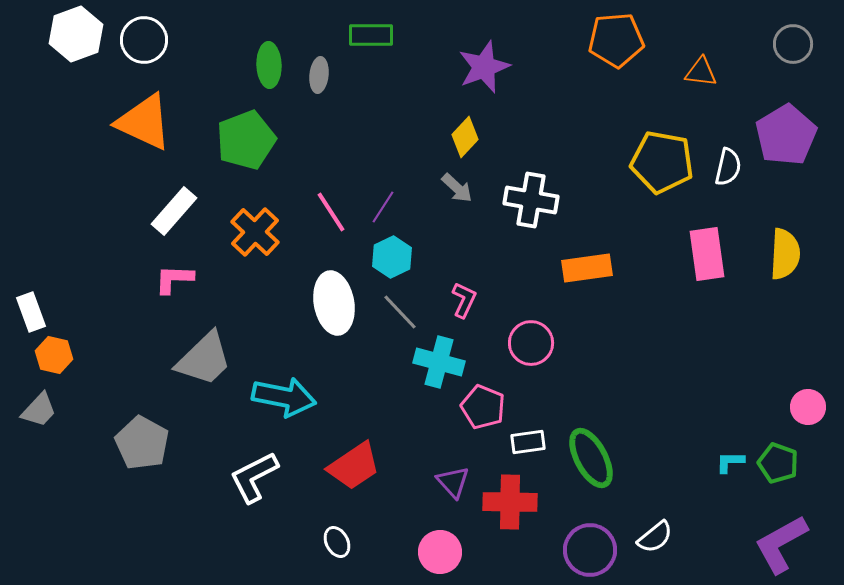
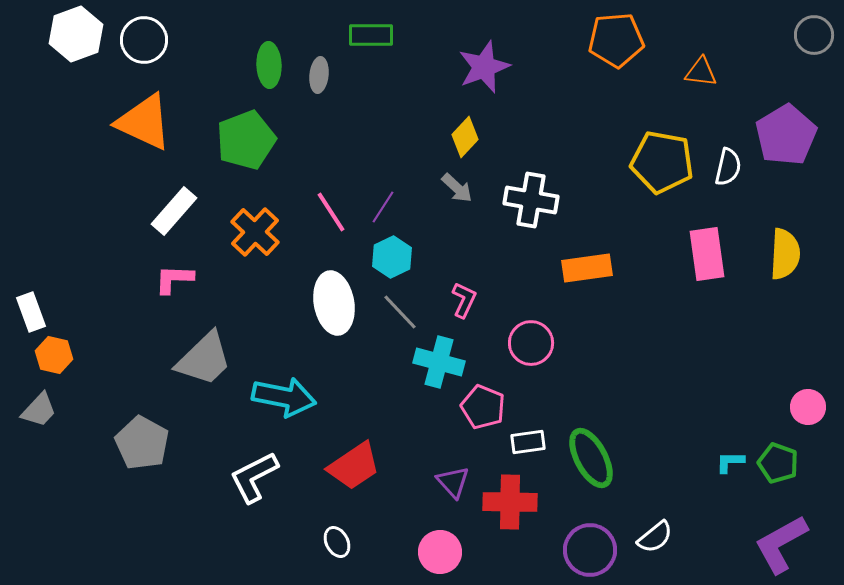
gray circle at (793, 44): moved 21 px right, 9 px up
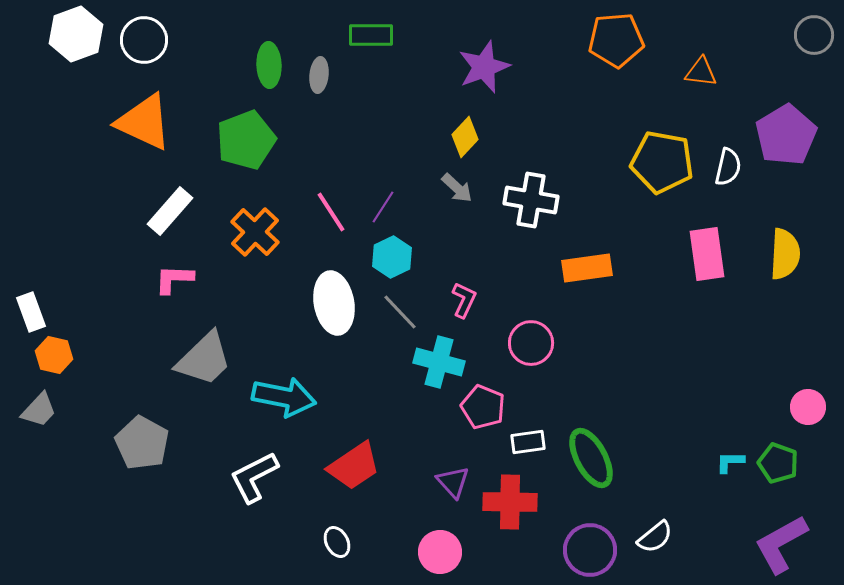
white rectangle at (174, 211): moved 4 px left
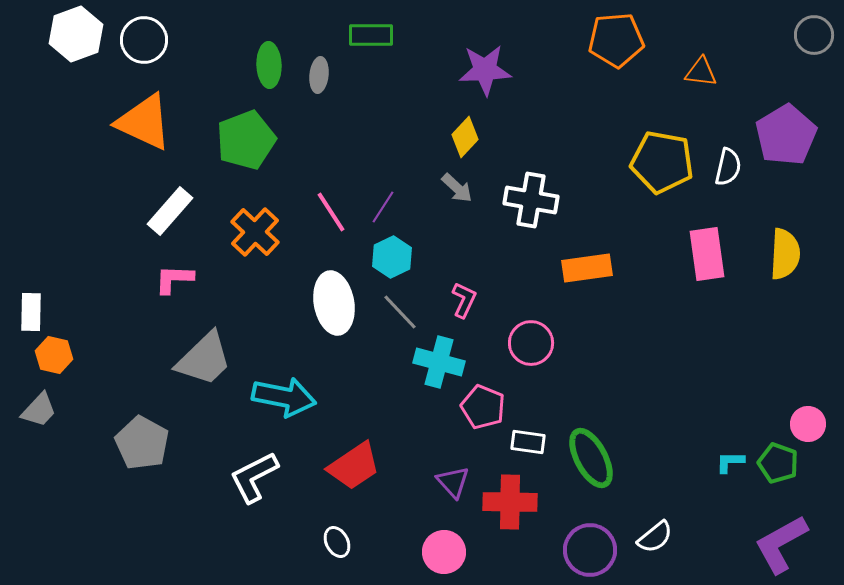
purple star at (484, 67): moved 1 px right, 3 px down; rotated 18 degrees clockwise
white rectangle at (31, 312): rotated 21 degrees clockwise
pink circle at (808, 407): moved 17 px down
white rectangle at (528, 442): rotated 16 degrees clockwise
pink circle at (440, 552): moved 4 px right
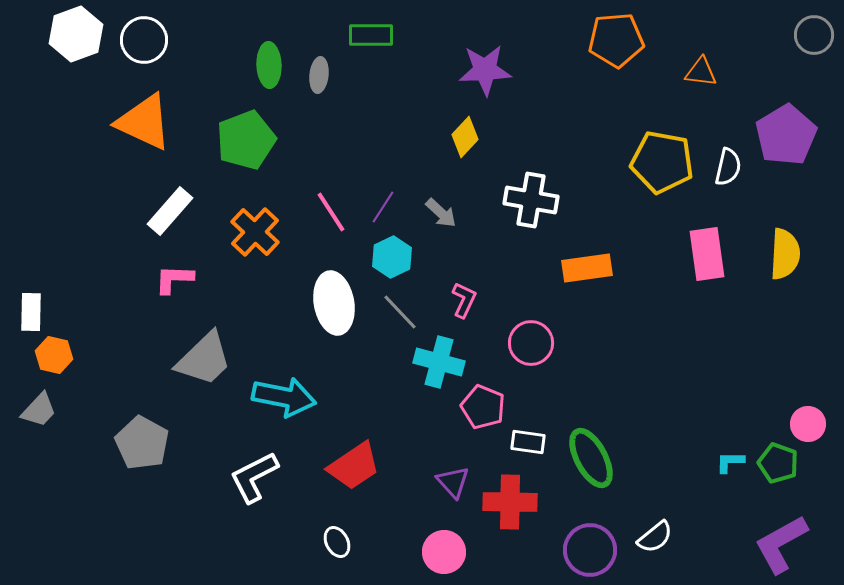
gray arrow at (457, 188): moved 16 px left, 25 px down
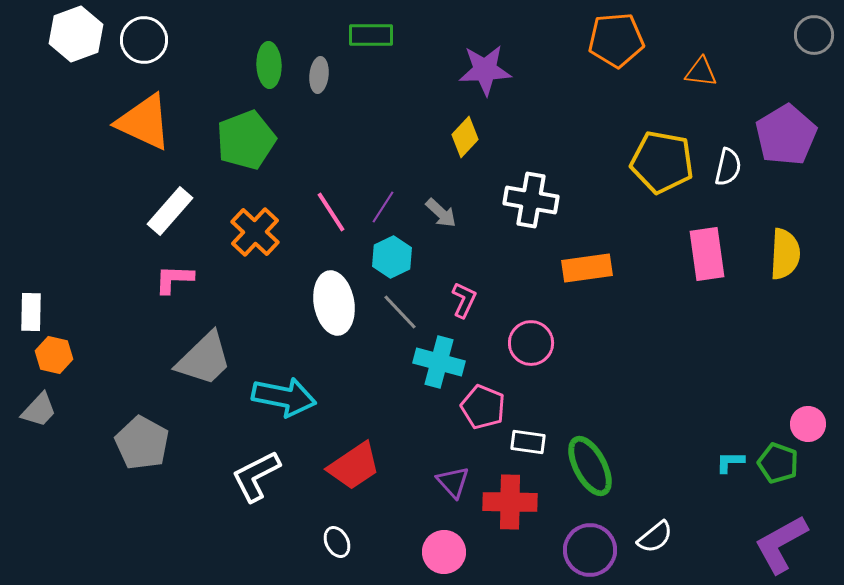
green ellipse at (591, 458): moved 1 px left, 8 px down
white L-shape at (254, 477): moved 2 px right, 1 px up
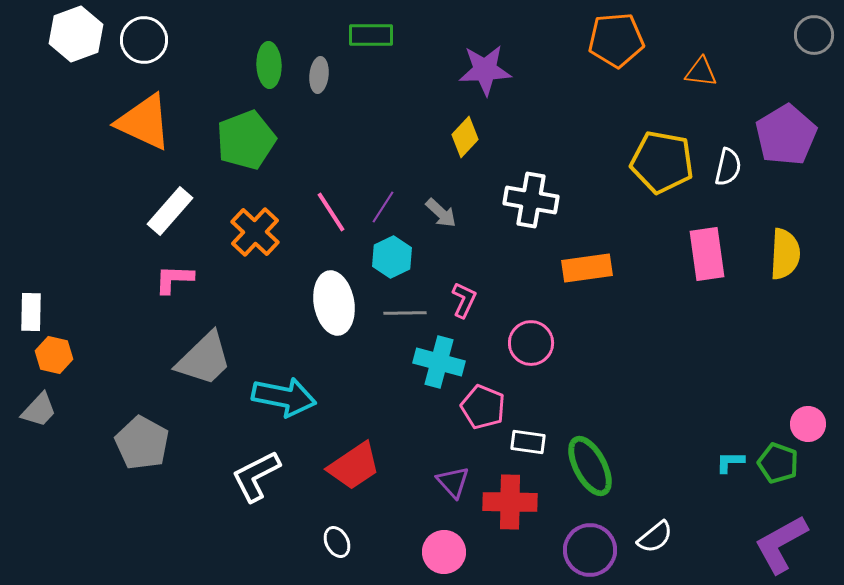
gray line at (400, 312): moved 5 px right, 1 px down; rotated 48 degrees counterclockwise
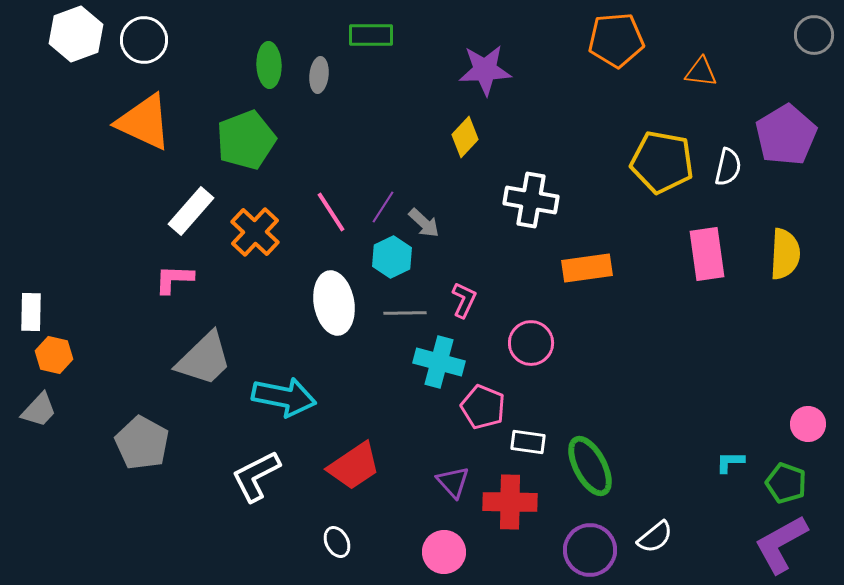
white rectangle at (170, 211): moved 21 px right
gray arrow at (441, 213): moved 17 px left, 10 px down
green pentagon at (778, 463): moved 8 px right, 20 px down
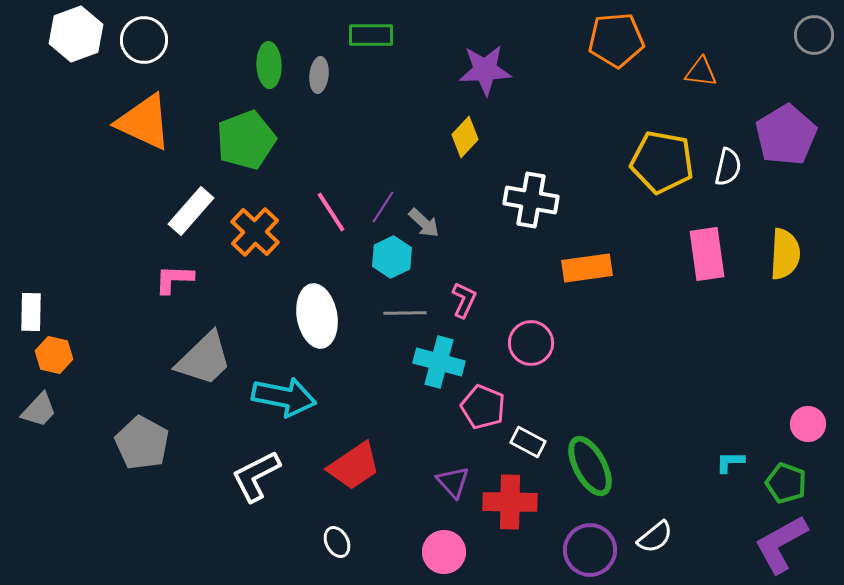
white ellipse at (334, 303): moved 17 px left, 13 px down
white rectangle at (528, 442): rotated 20 degrees clockwise
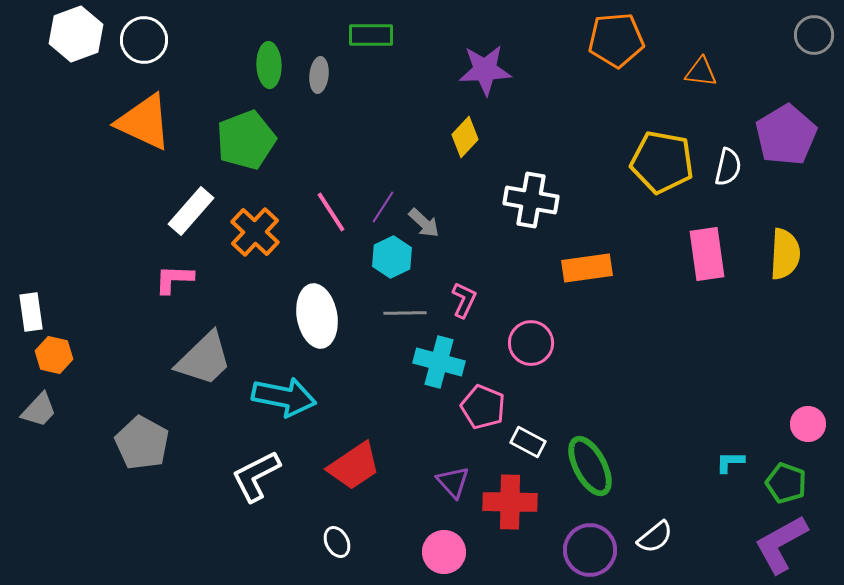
white rectangle at (31, 312): rotated 9 degrees counterclockwise
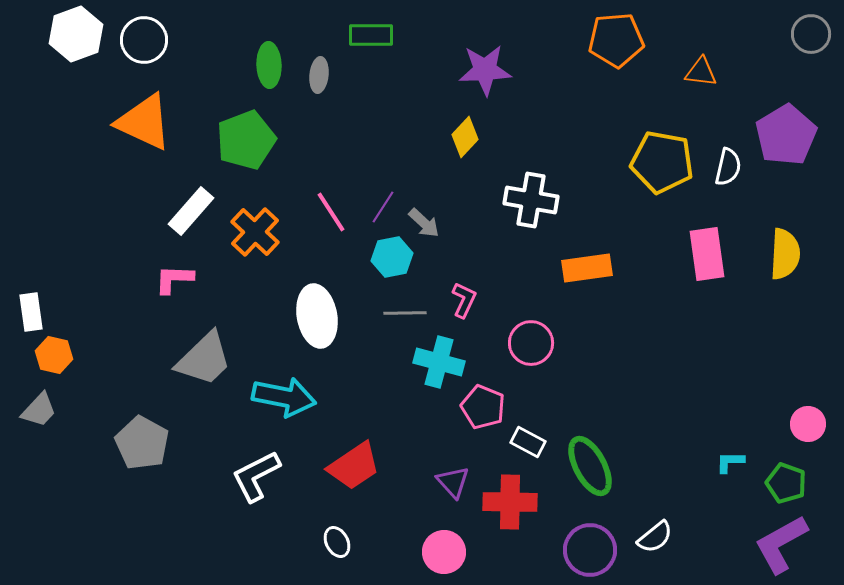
gray circle at (814, 35): moved 3 px left, 1 px up
cyan hexagon at (392, 257): rotated 15 degrees clockwise
